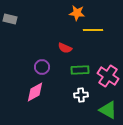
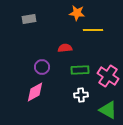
gray rectangle: moved 19 px right; rotated 24 degrees counterclockwise
red semicircle: rotated 152 degrees clockwise
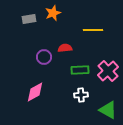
orange star: moved 24 px left; rotated 28 degrees counterclockwise
purple circle: moved 2 px right, 10 px up
pink cross: moved 5 px up; rotated 15 degrees clockwise
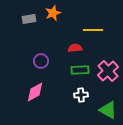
red semicircle: moved 10 px right
purple circle: moved 3 px left, 4 px down
